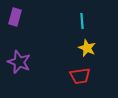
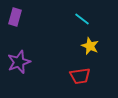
cyan line: moved 2 px up; rotated 49 degrees counterclockwise
yellow star: moved 3 px right, 2 px up
purple star: rotated 30 degrees clockwise
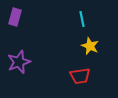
cyan line: rotated 42 degrees clockwise
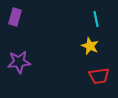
cyan line: moved 14 px right
purple star: rotated 15 degrees clockwise
red trapezoid: moved 19 px right
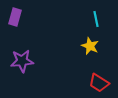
purple star: moved 3 px right, 1 px up
red trapezoid: moved 7 px down; rotated 40 degrees clockwise
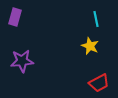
red trapezoid: rotated 60 degrees counterclockwise
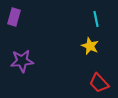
purple rectangle: moved 1 px left
red trapezoid: rotated 75 degrees clockwise
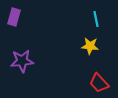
yellow star: rotated 18 degrees counterclockwise
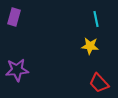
purple star: moved 5 px left, 9 px down
